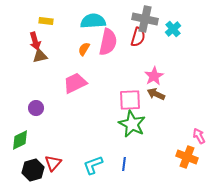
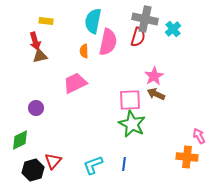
cyan semicircle: rotated 75 degrees counterclockwise
orange semicircle: moved 2 px down; rotated 32 degrees counterclockwise
orange cross: rotated 15 degrees counterclockwise
red triangle: moved 2 px up
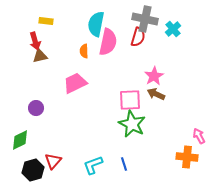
cyan semicircle: moved 3 px right, 3 px down
blue line: rotated 24 degrees counterclockwise
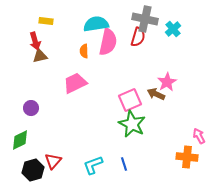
cyan semicircle: rotated 70 degrees clockwise
pink star: moved 13 px right, 6 px down
pink square: rotated 20 degrees counterclockwise
purple circle: moved 5 px left
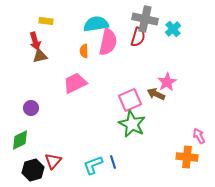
blue line: moved 11 px left, 2 px up
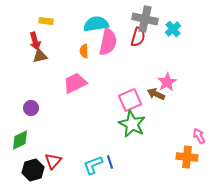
blue line: moved 3 px left
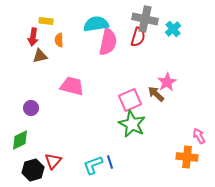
red arrow: moved 2 px left, 4 px up; rotated 24 degrees clockwise
orange semicircle: moved 25 px left, 11 px up
pink trapezoid: moved 3 px left, 3 px down; rotated 40 degrees clockwise
brown arrow: rotated 18 degrees clockwise
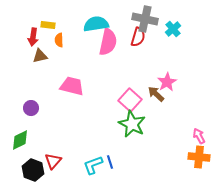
yellow rectangle: moved 2 px right, 4 px down
pink square: rotated 25 degrees counterclockwise
orange cross: moved 12 px right
black hexagon: rotated 25 degrees counterclockwise
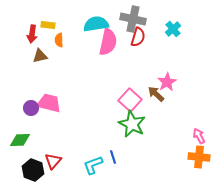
gray cross: moved 12 px left
red arrow: moved 1 px left, 3 px up
pink trapezoid: moved 23 px left, 17 px down
green diamond: rotated 25 degrees clockwise
blue line: moved 3 px right, 5 px up
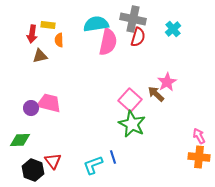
red triangle: rotated 18 degrees counterclockwise
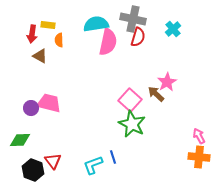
brown triangle: rotated 42 degrees clockwise
